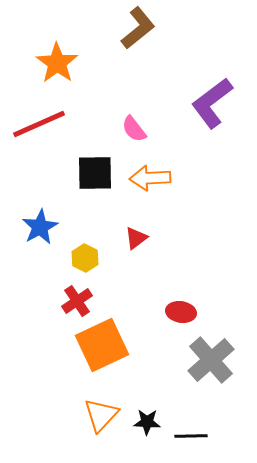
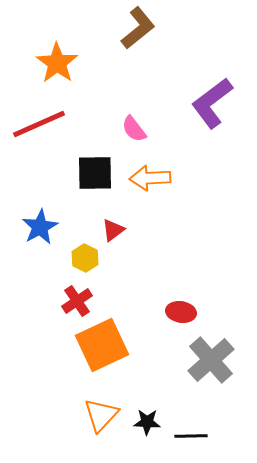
red triangle: moved 23 px left, 8 px up
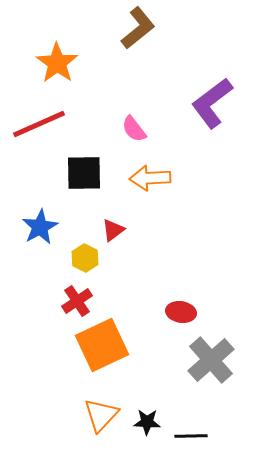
black square: moved 11 px left
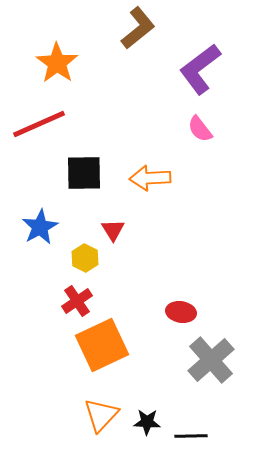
purple L-shape: moved 12 px left, 34 px up
pink semicircle: moved 66 px right
red triangle: rotated 25 degrees counterclockwise
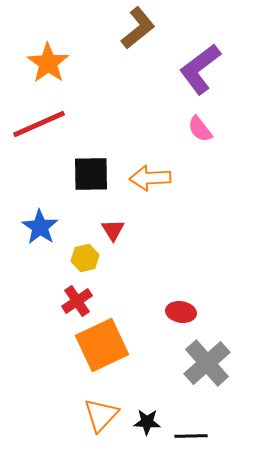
orange star: moved 9 px left
black square: moved 7 px right, 1 px down
blue star: rotated 9 degrees counterclockwise
yellow hexagon: rotated 20 degrees clockwise
gray cross: moved 4 px left, 3 px down
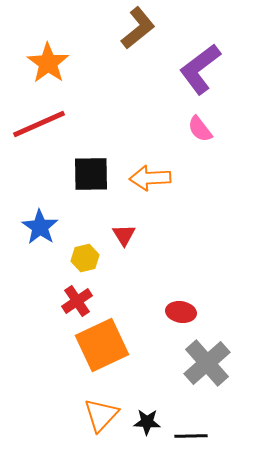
red triangle: moved 11 px right, 5 px down
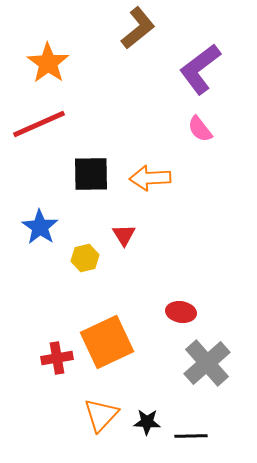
red cross: moved 20 px left, 57 px down; rotated 24 degrees clockwise
orange square: moved 5 px right, 3 px up
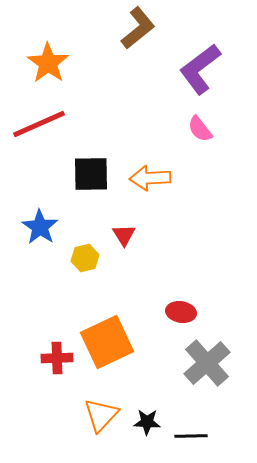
red cross: rotated 8 degrees clockwise
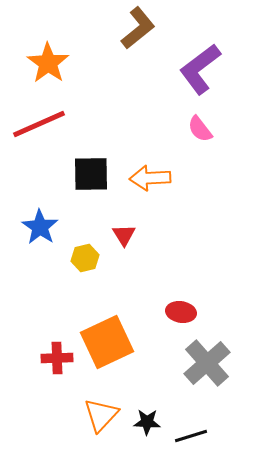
black line: rotated 16 degrees counterclockwise
